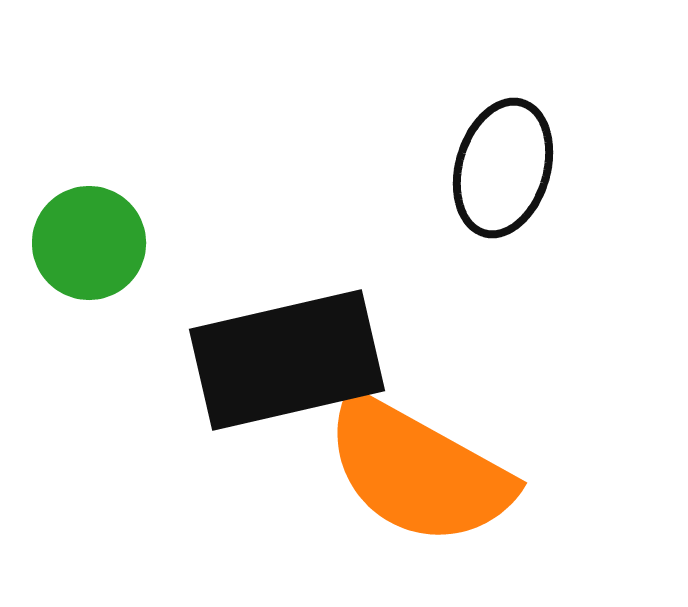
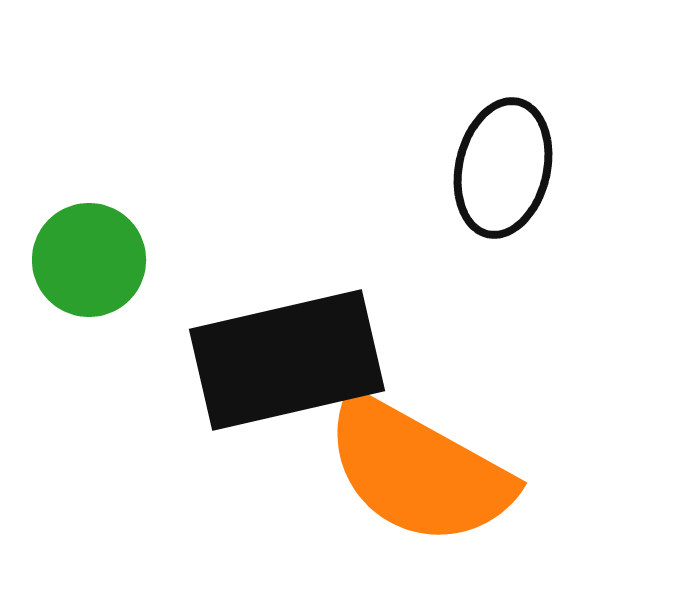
black ellipse: rotated 3 degrees counterclockwise
green circle: moved 17 px down
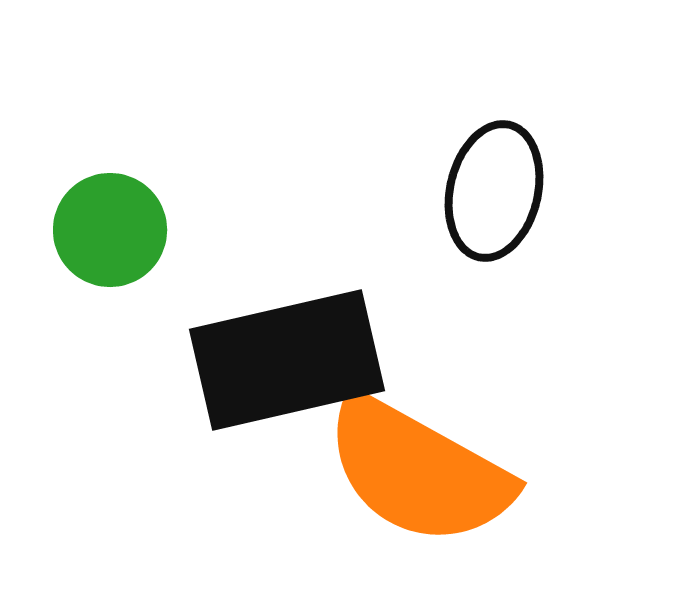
black ellipse: moved 9 px left, 23 px down
green circle: moved 21 px right, 30 px up
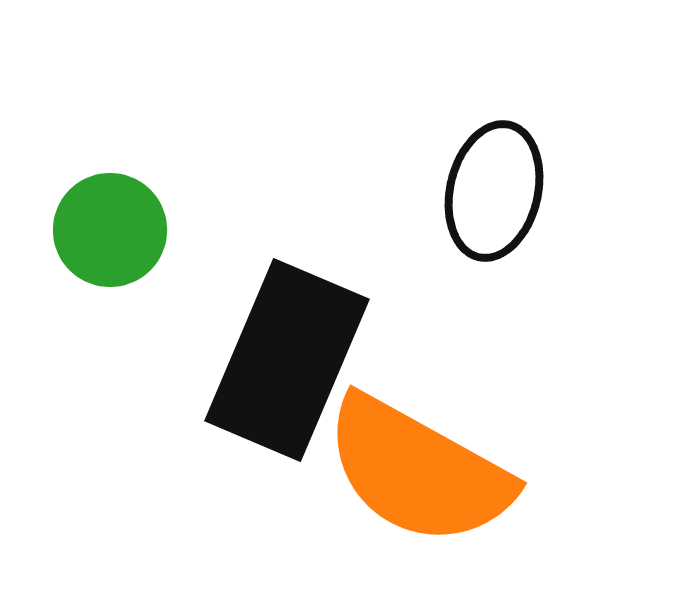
black rectangle: rotated 54 degrees counterclockwise
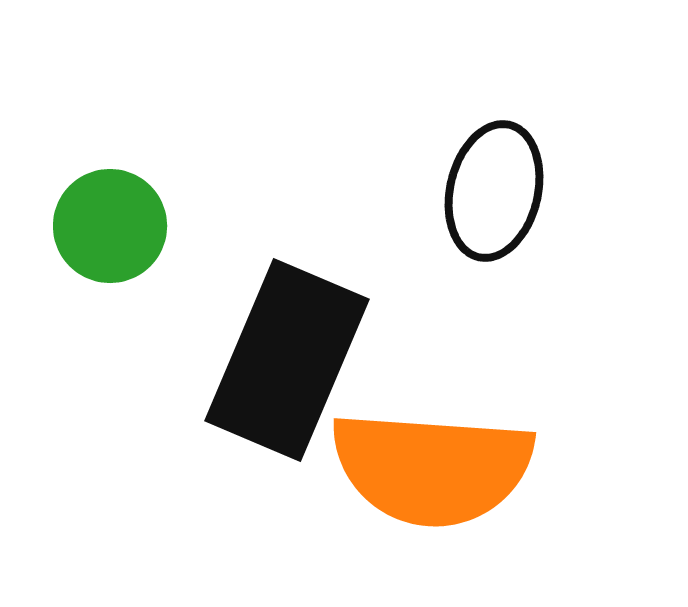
green circle: moved 4 px up
orange semicircle: moved 14 px right, 3 px up; rotated 25 degrees counterclockwise
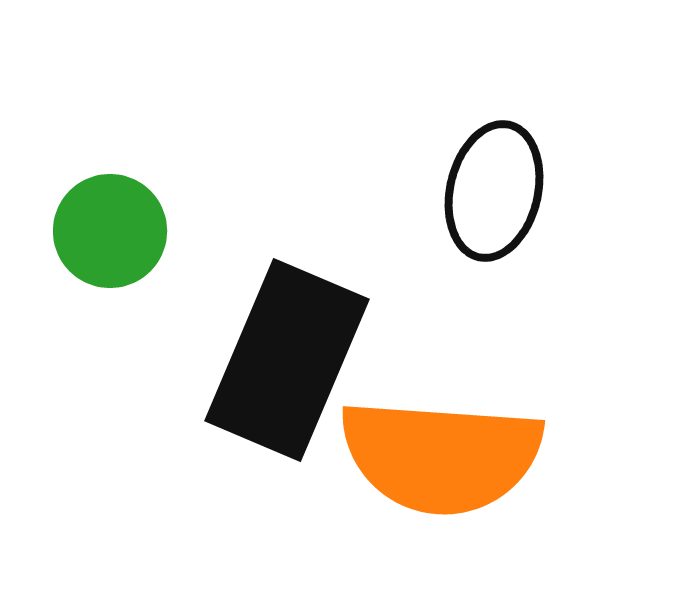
green circle: moved 5 px down
orange semicircle: moved 9 px right, 12 px up
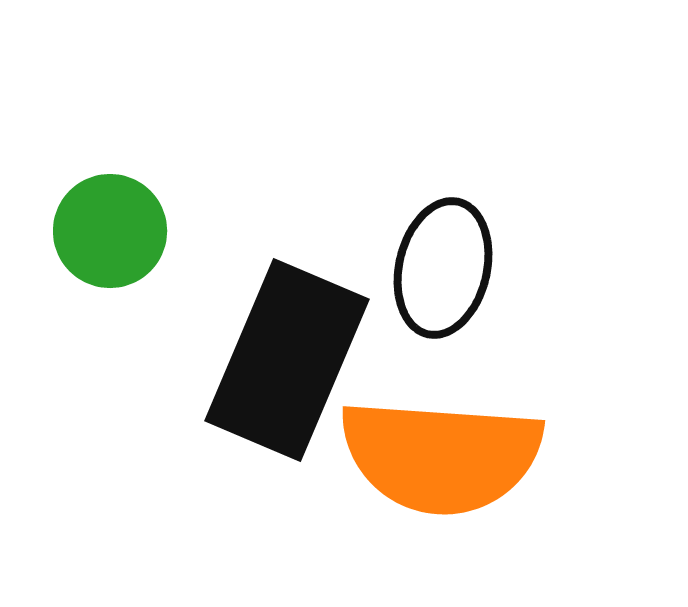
black ellipse: moved 51 px left, 77 px down
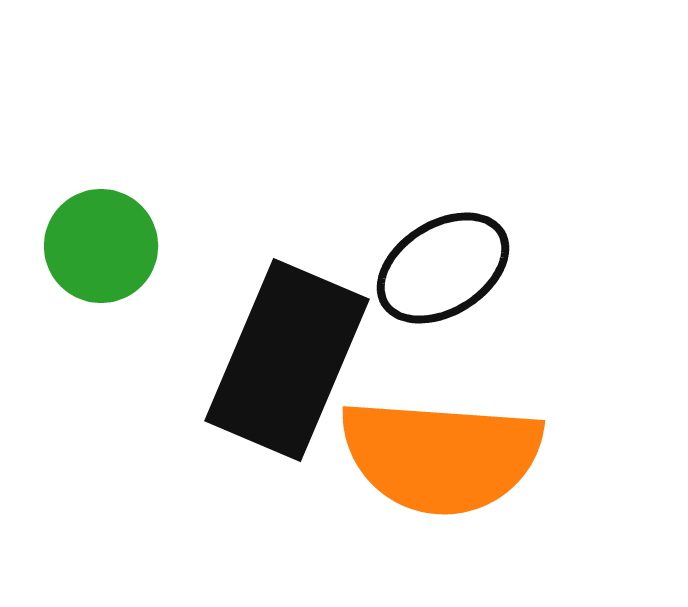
green circle: moved 9 px left, 15 px down
black ellipse: rotated 45 degrees clockwise
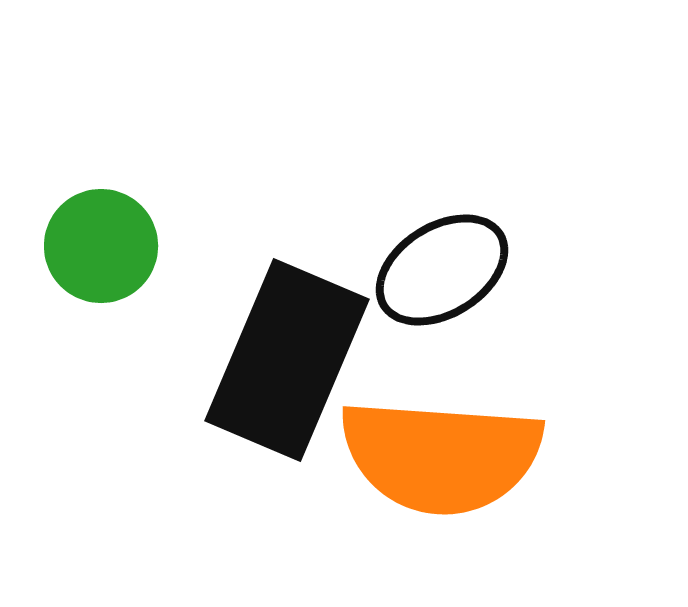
black ellipse: moved 1 px left, 2 px down
